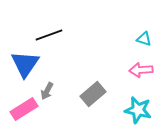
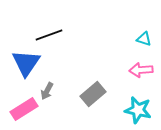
blue triangle: moved 1 px right, 1 px up
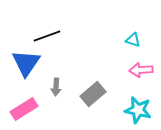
black line: moved 2 px left, 1 px down
cyan triangle: moved 11 px left, 1 px down
gray arrow: moved 9 px right, 4 px up; rotated 24 degrees counterclockwise
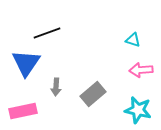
black line: moved 3 px up
pink rectangle: moved 1 px left, 2 px down; rotated 20 degrees clockwise
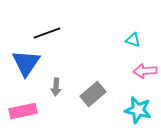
pink arrow: moved 4 px right, 1 px down
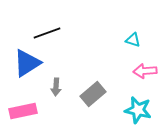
blue triangle: moved 1 px right; rotated 24 degrees clockwise
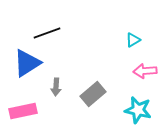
cyan triangle: rotated 49 degrees counterclockwise
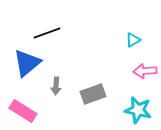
blue triangle: rotated 8 degrees counterclockwise
gray arrow: moved 1 px up
gray rectangle: rotated 20 degrees clockwise
pink rectangle: rotated 44 degrees clockwise
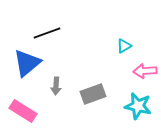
cyan triangle: moved 9 px left, 6 px down
cyan star: moved 4 px up
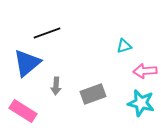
cyan triangle: rotated 14 degrees clockwise
cyan star: moved 3 px right, 3 px up
